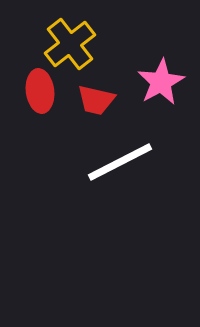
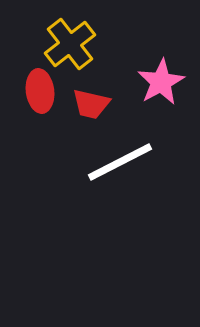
red trapezoid: moved 5 px left, 4 px down
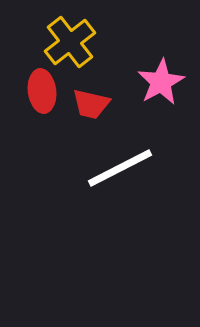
yellow cross: moved 2 px up
red ellipse: moved 2 px right
white line: moved 6 px down
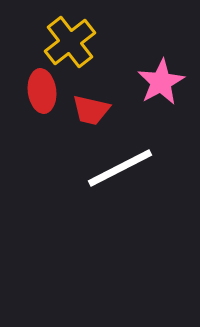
red trapezoid: moved 6 px down
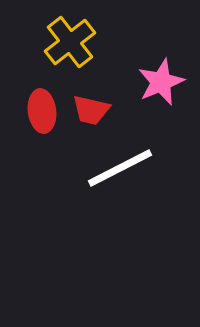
pink star: rotated 6 degrees clockwise
red ellipse: moved 20 px down
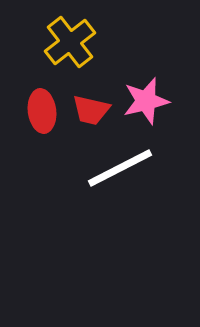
pink star: moved 15 px left, 19 px down; rotated 9 degrees clockwise
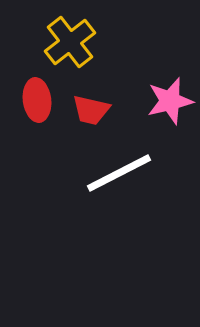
pink star: moved 24 px right
red ellipse: moved 5 px left, 11 px up
white line: moved 1 px left, 5 px down
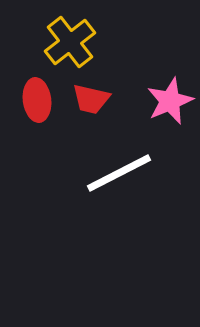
pink star: rotated 9 degrees counterclockwise
red trapezoid: moved 11 px up
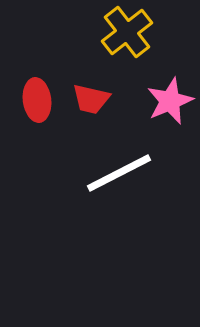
yellow cross: moved 57 px right, 10 px up
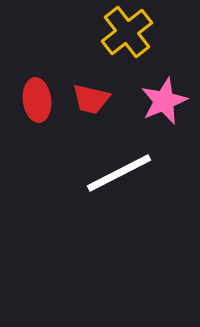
pink star: moved 6 px left
